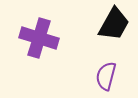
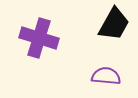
purple semicircle: rotated 80 degrees clockwise
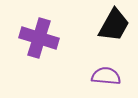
black trapezoid: moved 1 px down
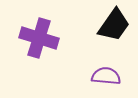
black trapezoid: rotated 6 degrees clockwise
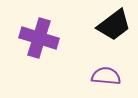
black trapezoid: rotated 18 degrees clockwise
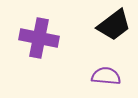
purple cross: rotated 6 degrees counterclockwise
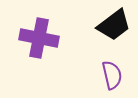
purple semicircle: moved 6 px right, 1 px up; rotated 72 degrees clockwise
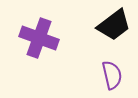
purple cross: rotated 9 degrees clockwise
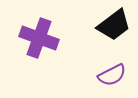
purple semicircle: rotated 76 degrees clockwise
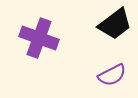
black trapezoid: moved 1 px right, 1 px up
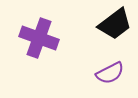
purple semicircle: moved 2 px left, 2 px up
